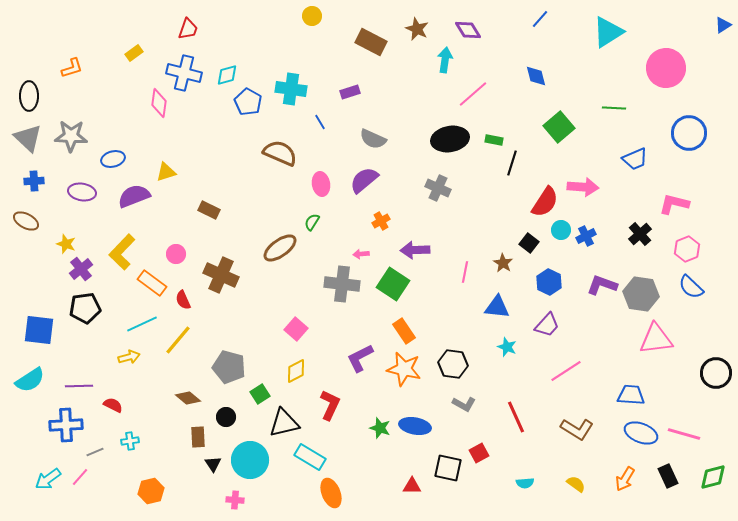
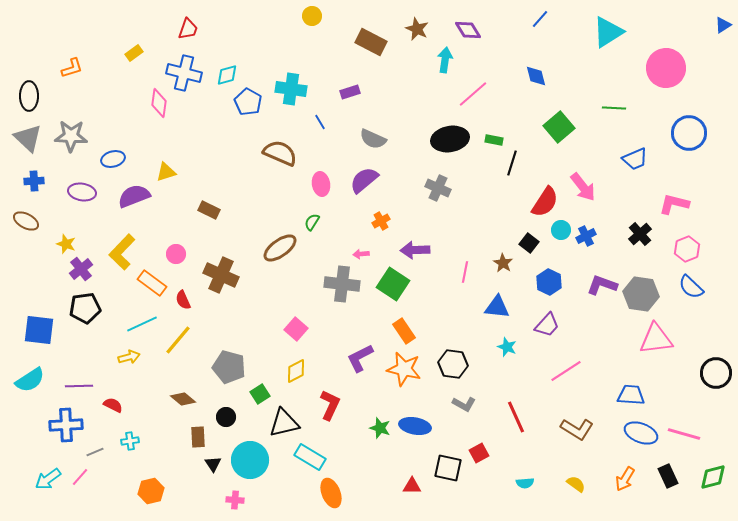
pink arrow at (583, 187): rotated 48 degrees clockwise
brown diamond at (188, 398): moved 5 px left, 1 px down
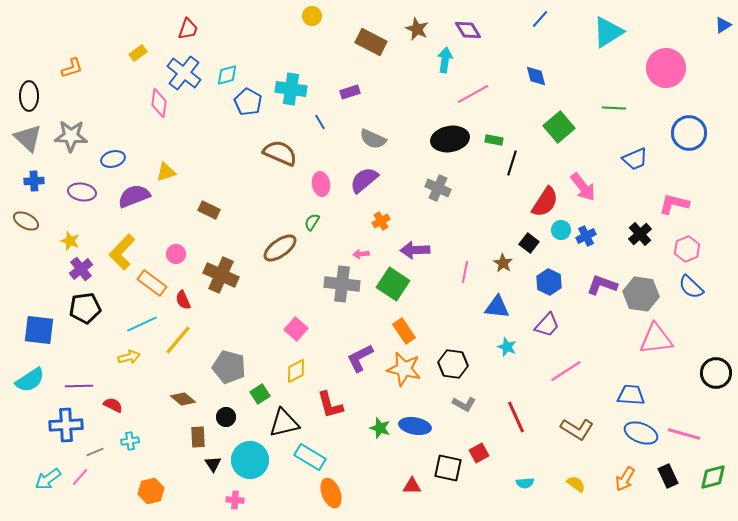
yellow rectangle at (134, 53): moved 4 px right
blue cross at (184, 73): rotated 24 degrees clockwise
pink line at (473, 94): rotated 12 degrees clockwise
yellow star at (66, 244): moved 4 px right, 3 px up
red L-shape at (330, 405): rotated 140 degrees clockwise
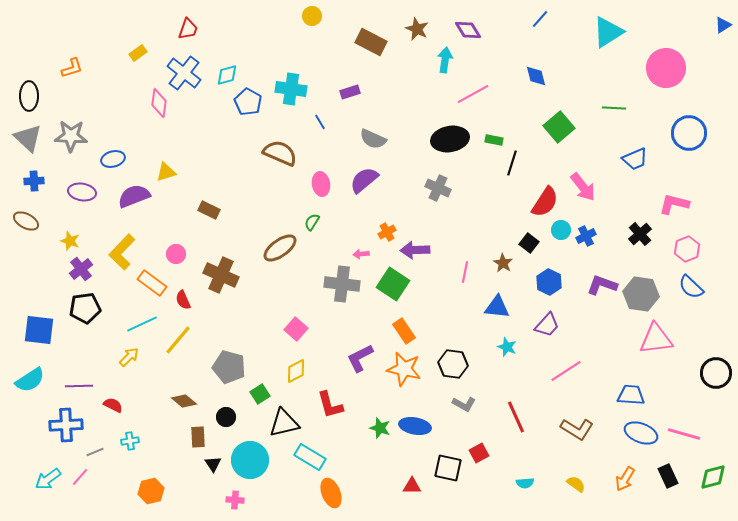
orange cross at (381, 221): moved 6 px right, 11 px down
yellow arrow at (129, 357): rotated 30 degrees counterclockwise
brown diamond at (183, 399): moved 1 px right, 2 px down
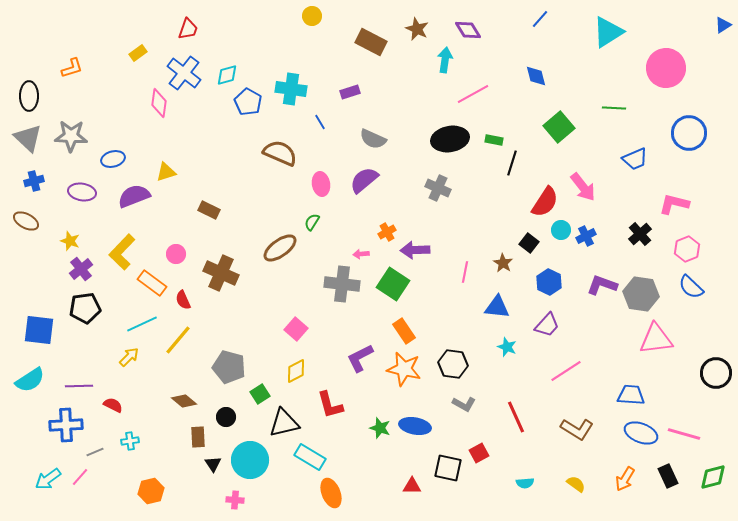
blue cross at (34, 181): rotated 12 degrees counterclockwise
brown cross at (221, 275): moved 2 px up
